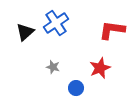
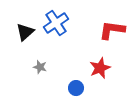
gray star: moved 13 px left
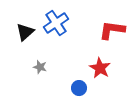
red star: rotated 20 degrees counterclockwise
blue circle: moved 3 px right
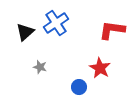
blue circle: moved 1 px up
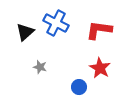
blue cross: rotated 30 degrees counterclockwise
red L-shape: moved 13 px left
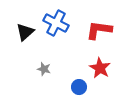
gray star: moved 4 px right, 2 px down
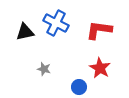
black triangle: rotated 30 degrees clockwise
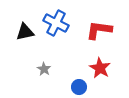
gray star: rotated 16 degrees clockwise
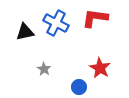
red L-shape: moved 4 px left, 12 px up
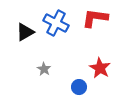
black triangle: rotated 18 degrees counterclockwise
